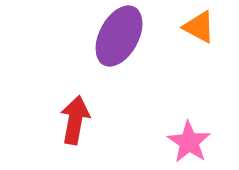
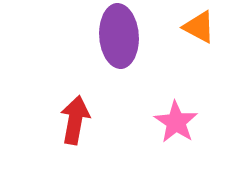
purple ellipse: rotated 32 degrees counterclockwise
pink star: moved 13 px left, 20 px up
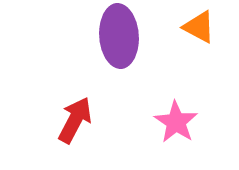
red arrow: rotated 18 degrees clockwise
